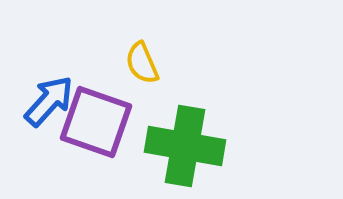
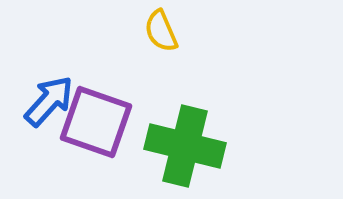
yellow semicircle: moved 19 px right, 32 px up
green cross: rotated 4 degrees clockwise
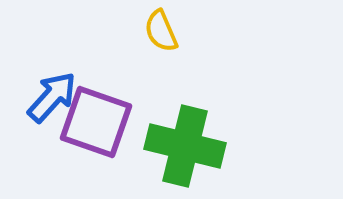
blue arrow: moved 3 px right, 4 px up
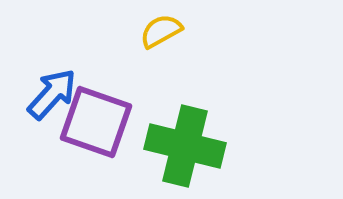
yellow semicircle: rotated 84 degrees clockwise
blue arrow: moved 3 px up
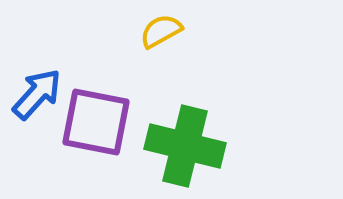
blue arrow: moved 15 px left
purple square: rotated 8 degrees counterclockwise
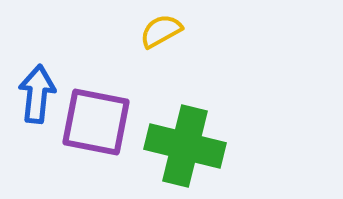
blue arrow: rotated 36 degrees counterclockwise
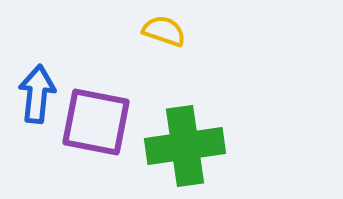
yellow semicircle: moved 3 px right; rotated 48 degrees clockwise
green cross: rotated 22 degrees counterclockwise
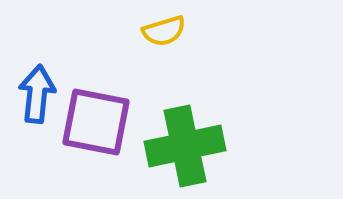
yellow semicircle: rotated 144 degrees clockwise
green cross: rotated 4 degrees counterclockwise
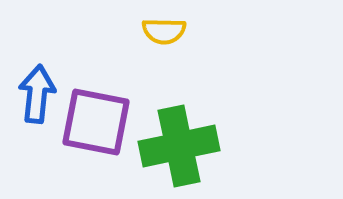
yellow semicircle: rotated 18 degrees clockwise
green cross: moved 6 px left
